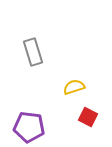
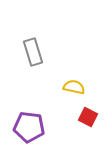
yellow semicircle: rotated 30 degrees clockwise
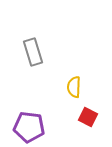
yellow semicircle: rotated 100 degrees counterclockwise
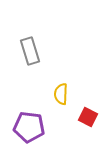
gray rectangle: moved 3 px left, 1 px up
yellow semicircle: moved 13 px left, 7 px down
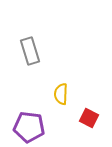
red square: moved 1 px right, 1 px down
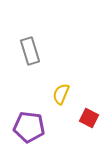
yellow semicircle: rotated 20 degrees clockwise
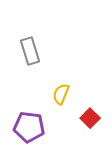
red square: moved 1 px right; rotated 18 degrees clockwise
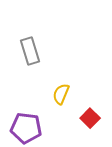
purple pentagon: moved 3 px left, 1 px down
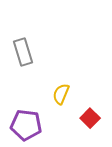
gray rectangle: moved 7 px left, 1 px down
purple pentagon: moved 3 px up
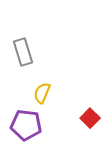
yellow semicircle: moved 19 px left, 1 px up
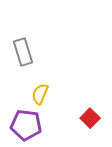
yellow semicircle: moved 2 px left, 1 px down
